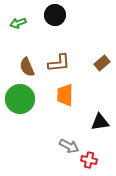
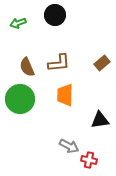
black triangle: moved 2 px up
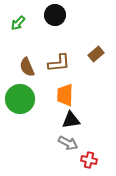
green arrow: rotated 28 degrees counterclockwise
brown rectangle: moved 6 px left, 9 px up
black triangle: moved 29 px left
gray arrow: moved 1 px left, 3 px up
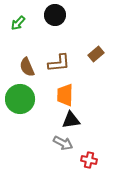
gray arrow: moved 5 px left
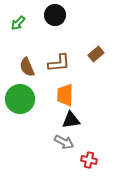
gray arrow: moved 1 px right, 1 px up
